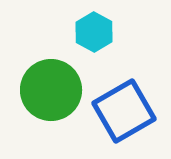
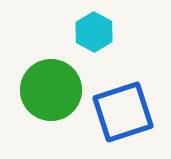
blue square: moved 1 px left, 1 px down; rotated 12 degrees clockwise
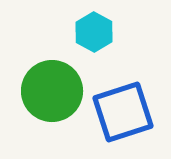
green circle: moved 1 px right, 1 px down
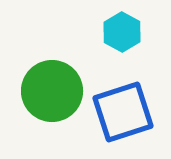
cyan hexagon: moved 28 px right
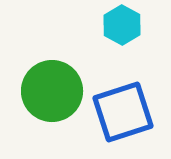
cyan hexagon: moved 7 px up
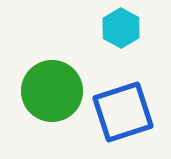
cyan hexagon: moved 1 px left, 3 px down
